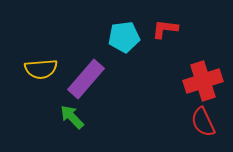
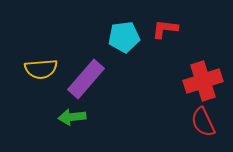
green arrow: rotated 52 degrees counterclockwise
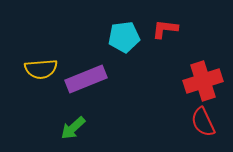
purple rectangle: rotated 27 degrees clockwise
green arrow: moved 1 px right, 11 px down; rotated 36 degrees counterclockwise
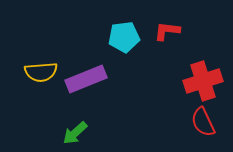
red L-shape: moved 2 px right, 2 px down
yellow semicircle: moved 3 px down
green arrow: moved 2 px right, 5 px down
